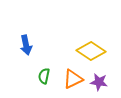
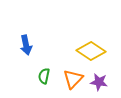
orange triangle: rotated 20 degrees counterclockwise
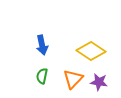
blue arrow: moved 16 px right
green semicircle: moved 2 px left
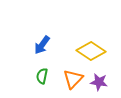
blue arrow: rotated 48 degrees clockwise
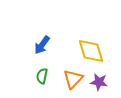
yellow diamond: rotated 40 degrees clockwise
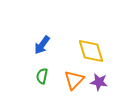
orange triangle: moved 1 px right, 1 px down
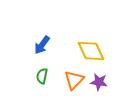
yellow diamond: rotated 8 degrees counterclockwise
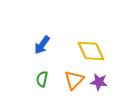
green semicircle: moved 3 px down
